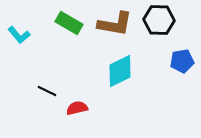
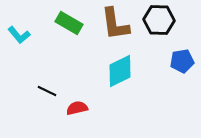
brown L-shape: rotated 72 degrees clockwise
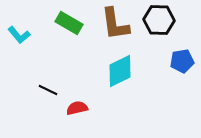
black line: moved 1 px right, 1 px up
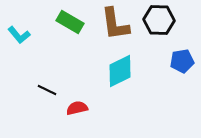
green rectangle: moved 1 px right, 1 px up
black line: moved 1 px left
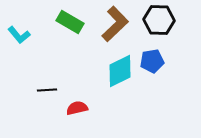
brown L-shape: rotated 126 degrees counterclockwise
blue pentagon: moved 30 px left
black line: rotated 30 degrees counterclockwise
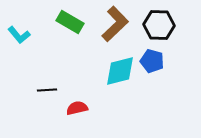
black hexagon: moved 5 px down
blue pentagon: rotated 25 degrees clockwise
cyan diamond: rotated 12 degrees clockwise
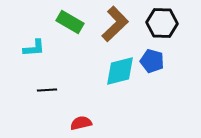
black hexagon: moved 3 px right, 2 px up
cyan L-shape: moved 15 px right, 13 px down; rotated 55 degrees counterclockwise
red semicircle: moved 4 px right, 15 px down
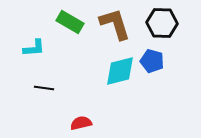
brown L-shape: rotated 63 degrees counterclockwise
black line: moved 3 px left, 2 px up; rotated 12 degrees clockwise
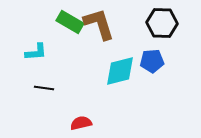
brown L-shape: moved 16 px left
cyan L-shape: moved 2 px right, 4 px down
blue pentagon: rotated 20 degrees counterclockwise
